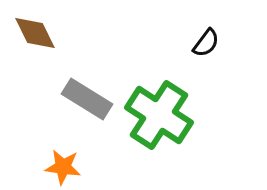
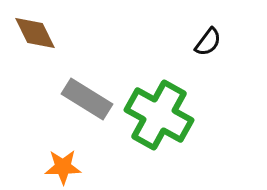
black semicircle: moved 2 px right, 1 px up
green cross: rotated 4 degrees counterclockwise
orange star: rotated 9 degrees counterclockwise
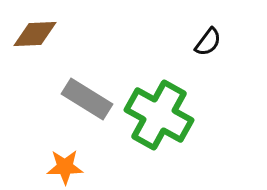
brown diamond: moved 1 px down; rotated 66 degrees counterclockwise
orange star: moved 2 px right
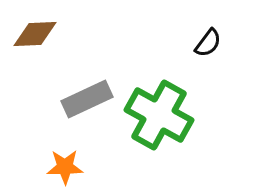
black semicircle: moved 1 px down
gray rectangle: rotated 57 degrees counterclockwise
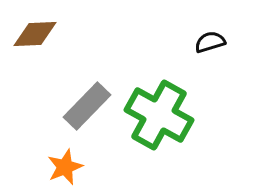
black semicircle: moved 2 px right, 1 px up; rotated 144 degrees counterclockwise
gray rectangle: moved 7 px down; rotated 21 degrees counterclockwise
orange star: rotated 21 degrees counterclockwise
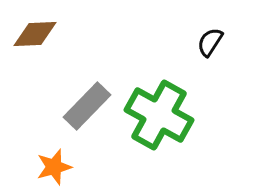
black semicircle: rotated 40 degrees counterclockwise
orange star: moved 11 px left; rotated 6 degrees clockwise
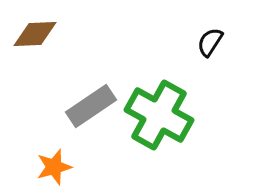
gray rectangle: moved 4 px right; rotated 12 degrees clockwise
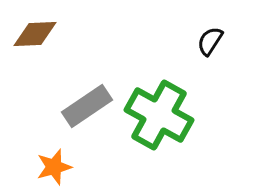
black semicircle: moved 1 px up
gray rectangle: moved 4 px left
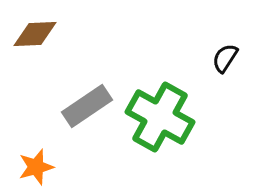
black semicircle: moved 15 px right, 17 px down
green cross: moved 1 px right, 2 px down
orange star: moved 18 px left
